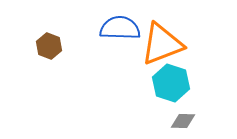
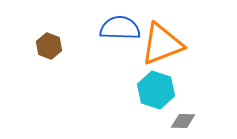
cyan hexagon: moved 15 px left, 7 px down
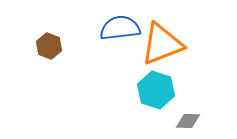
blue semicircle: rotated 9 degrees counterclockwise
gray diamond: moved 5 px right
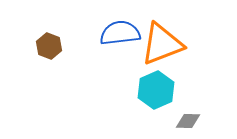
blue semicircle: moved 5 px down
cyan hexagon: rotated 18 degrees clockwise
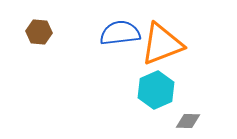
brown hexagon: moved 10 px left, 14 px up; rotated 15 degrees counterclockwise
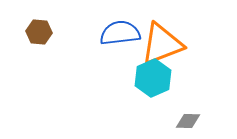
cyan hexagon: moved 3 px left, 12 px up
